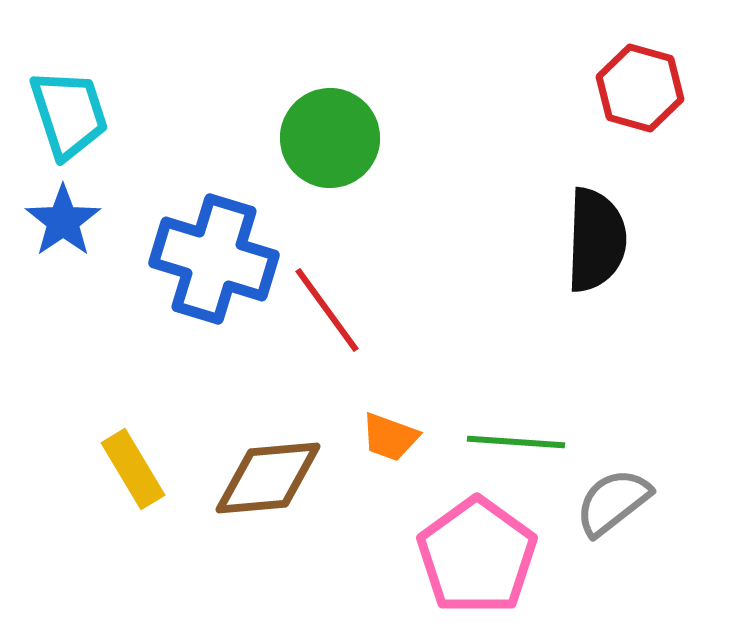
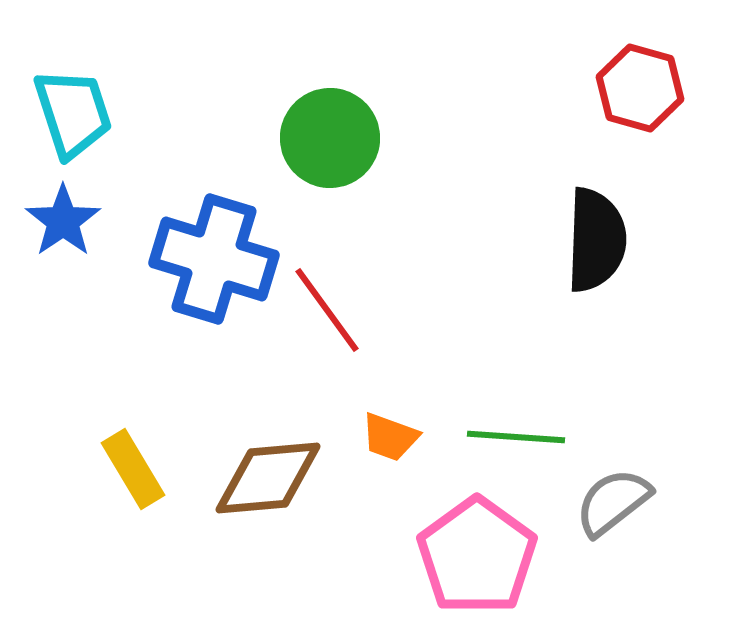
cyan trapezoid: moved 4 px right, 1 px up
green line: moved 5 px up
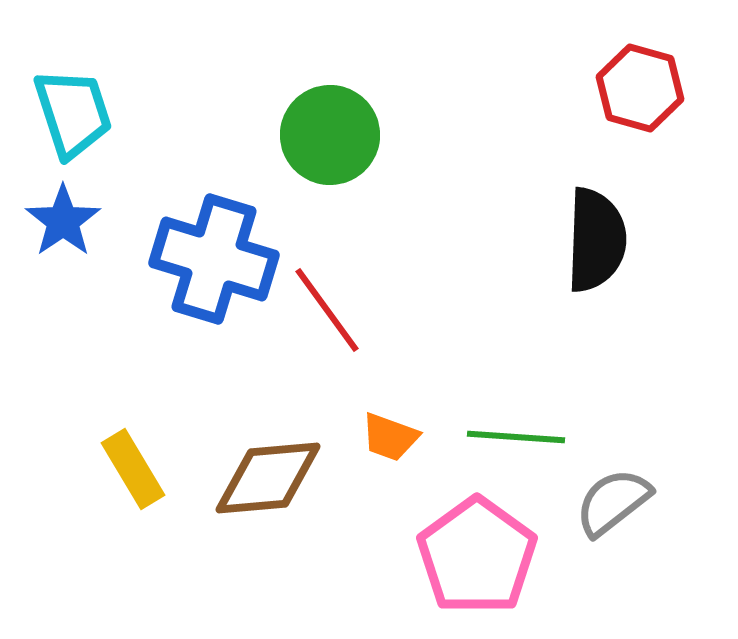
green circle: moved 3 px up
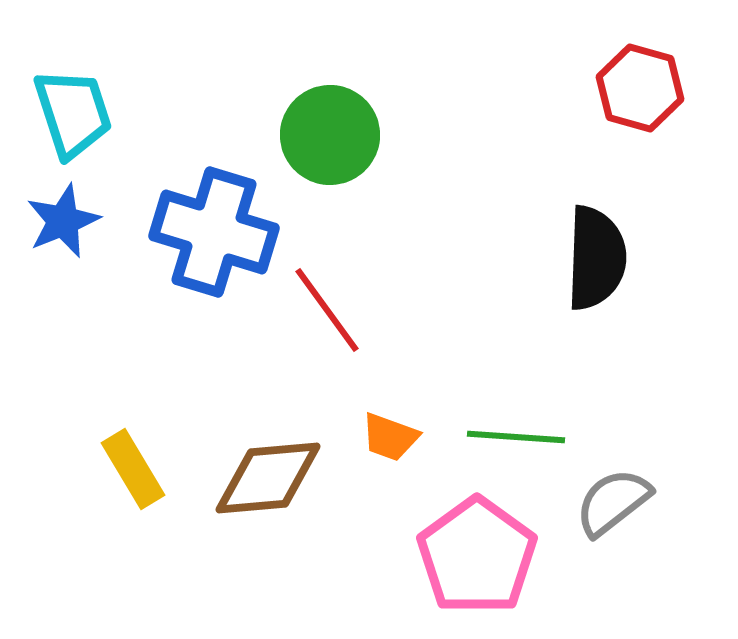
blue star: rotated 12 degrees clockwise
black semicircle: moved 18 px down
blue cross: moved 27 px up
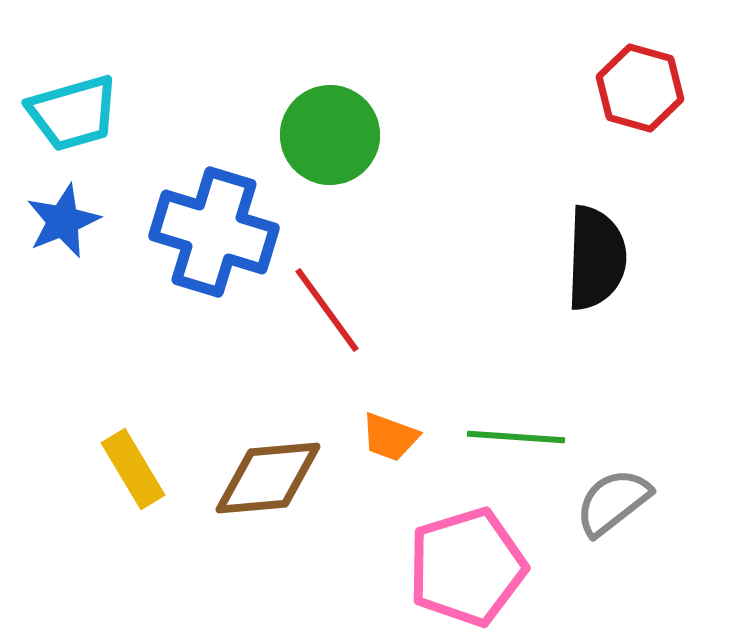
cyan trapezoid: rotated 92 degrees clockwise
pink pentagon: moved 10 px left, 11 px down; rotated 19 degrees clockwise
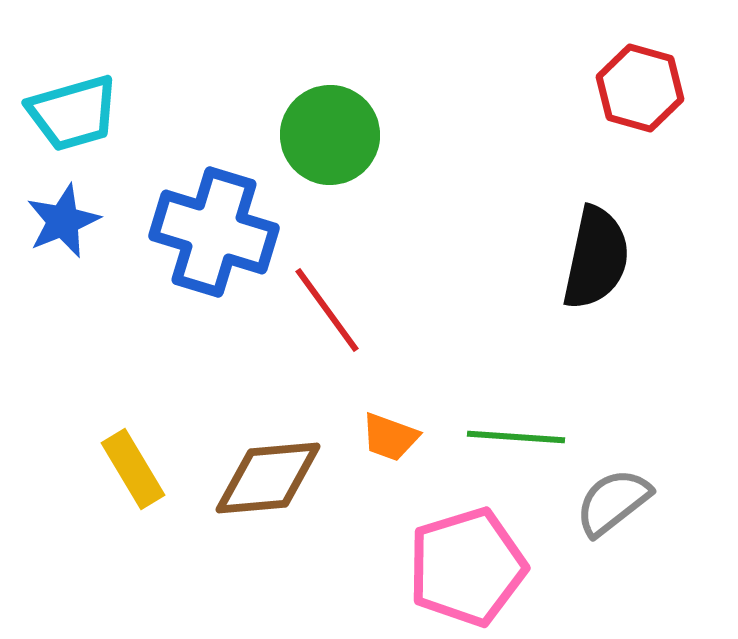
black semicircle: rotated 10 degrees clockwise
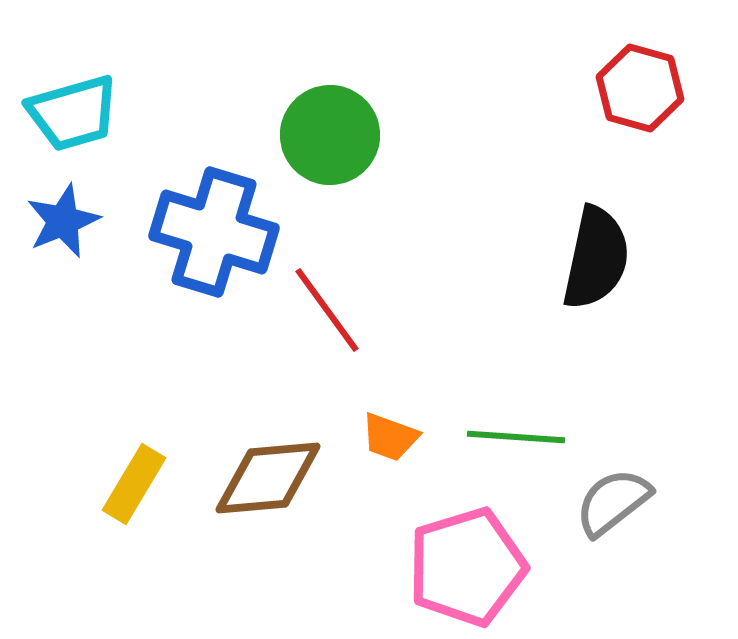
yellow rectangle: moved 1 px right, 15 px down; rotated 62 degrees clockwise
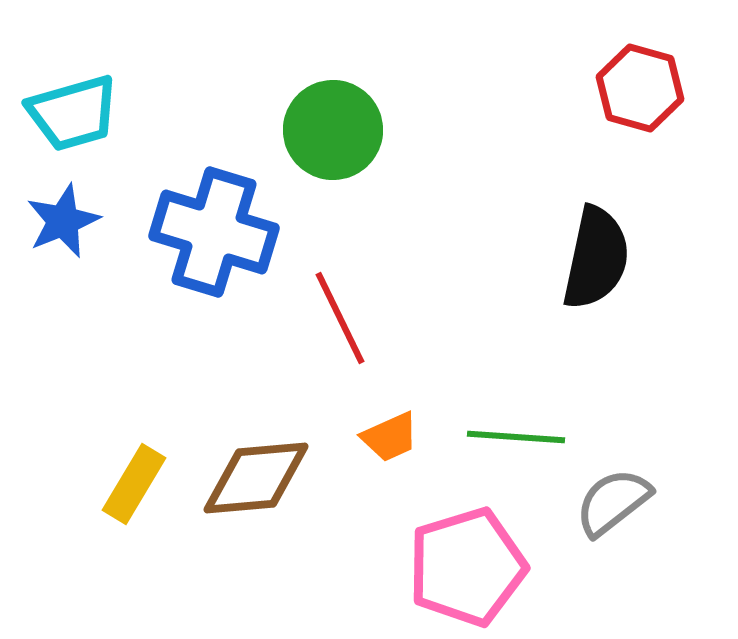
green circle: moved 3 px right, 5 px up
red line: moved 13 px right, 8 px down; rotated 10 degrees clockwise
orange trapezoid: rotated 44 degrees counterclockwise
brown diamond: moved 12 px left
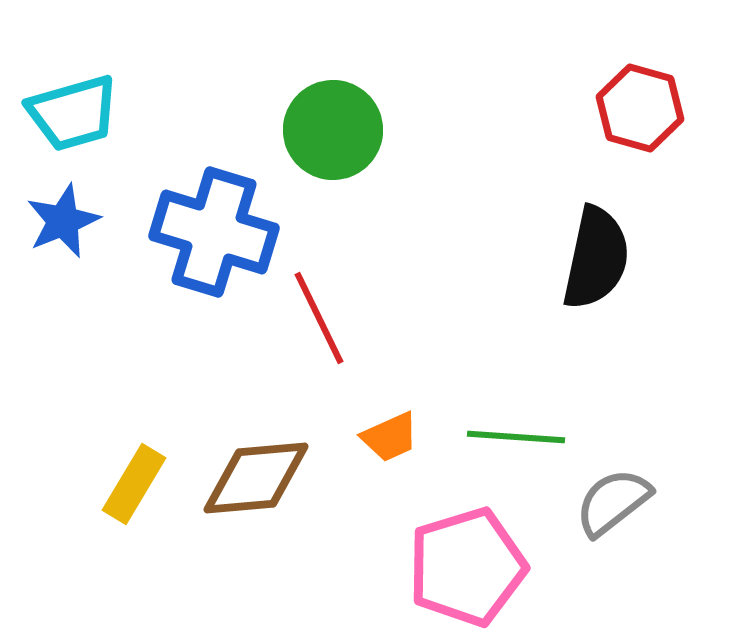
red hexagon: moved 20 px down
red line: moved 21 px left
